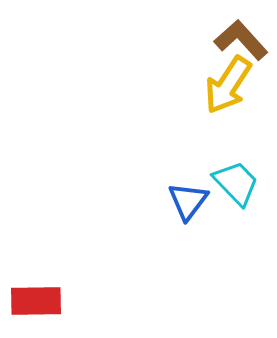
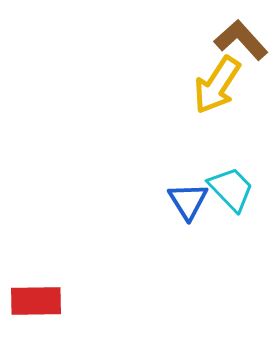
yellow arrow: moved 11 px left
cyan trapezoid: moved 5 px left, 6 px down
blue triangle: rotated 9 degrees counterclockwise
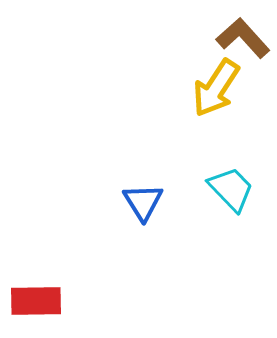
brown L-shape: moved 2 px right, 2 px up
yellow arrow: moved 1 px left, 3 px down
blue triangle: moved 45 px left, 1 px down
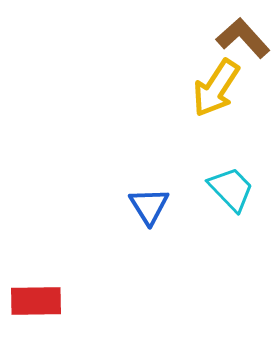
blue triangle: moved 6 px right, 4 px down
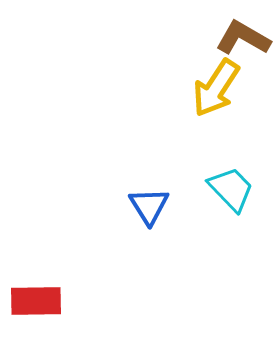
brown L-shape: rotated 18 degrees counterclockwise
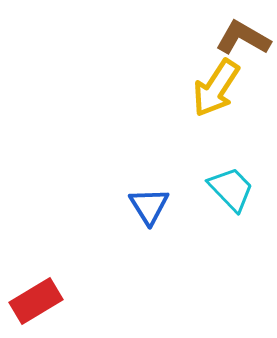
red rectangle: rotated 30 degrees counterclockwise
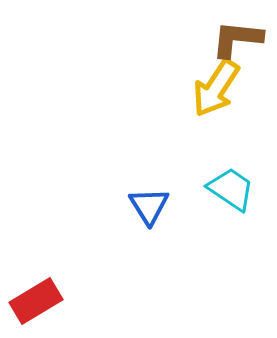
brown L-shape: moved 6 px left, 1 px down; rotated 24 degrees counterclockwise
cyan trapezoid: rotated 12 degrees counterclockwise
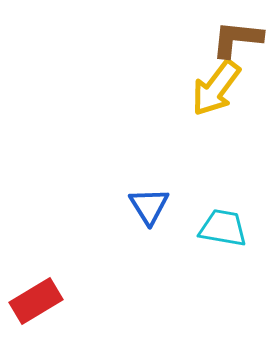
yellow arrow: rotated 4 degrees clockwise
cyan trapezoid: moved 8 px left, 39 px down; rotated 24 degrees counterclockwise
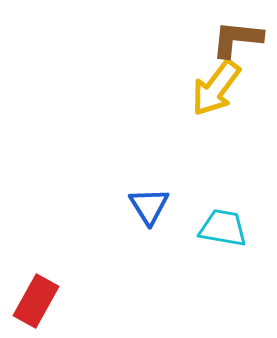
red rectangle: rotated 30 degrees counterclockwise
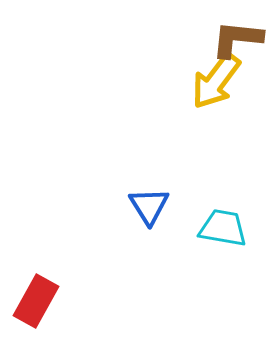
yellow arrow: moved 7 px up
